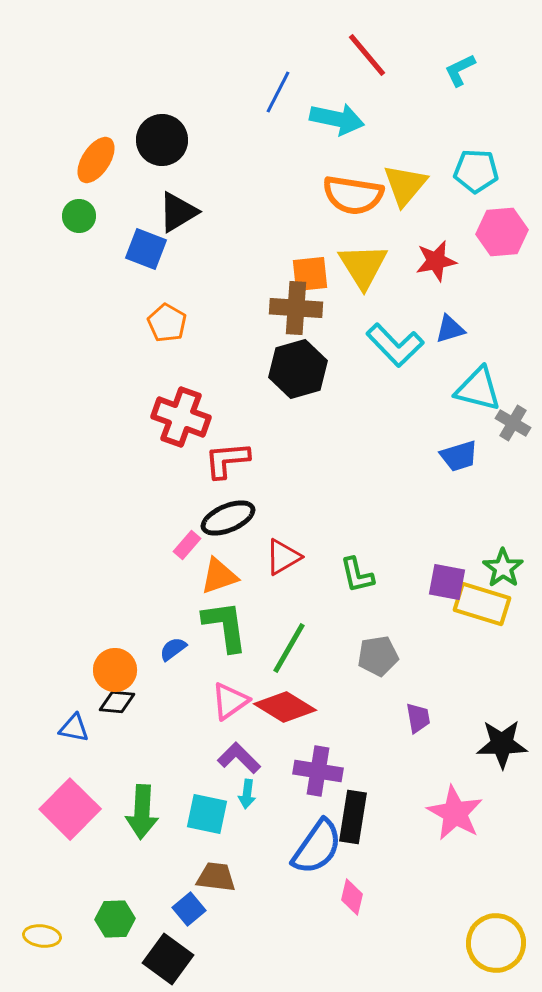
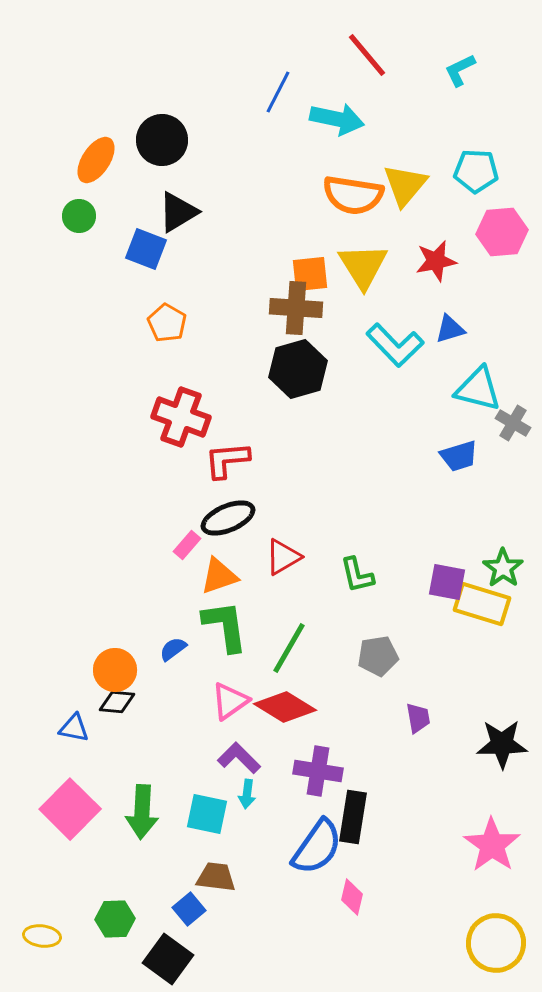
pink star at (455, 813): moved 37 px right, 32 px down; rotated 6 degrees clockwise
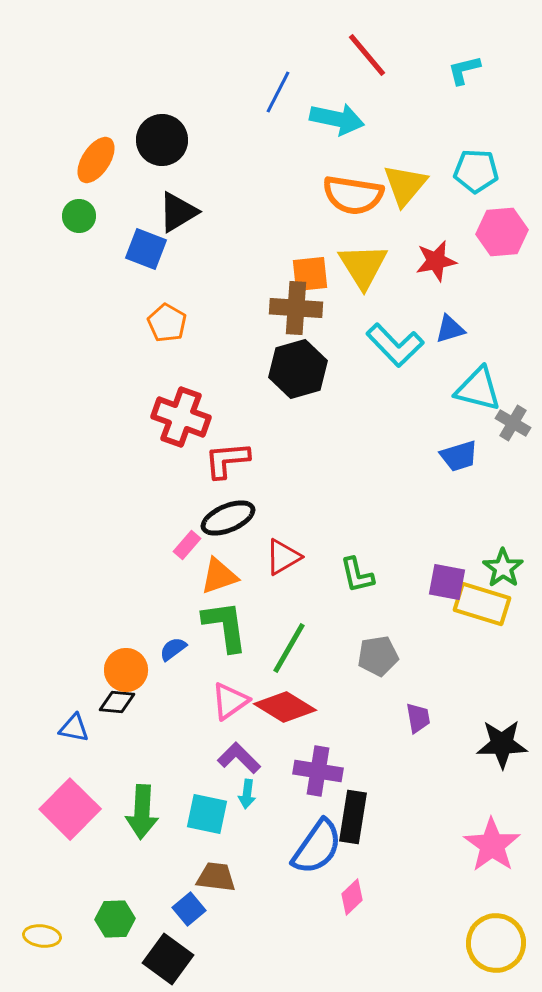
cyan L-shape at (460, 70): moved 4 px right; rotated 12 degrees clockwise
orange circle at (115, 670): moved 11 px right
pink diamond at (352, 897): rotated 33 degrees clockwise
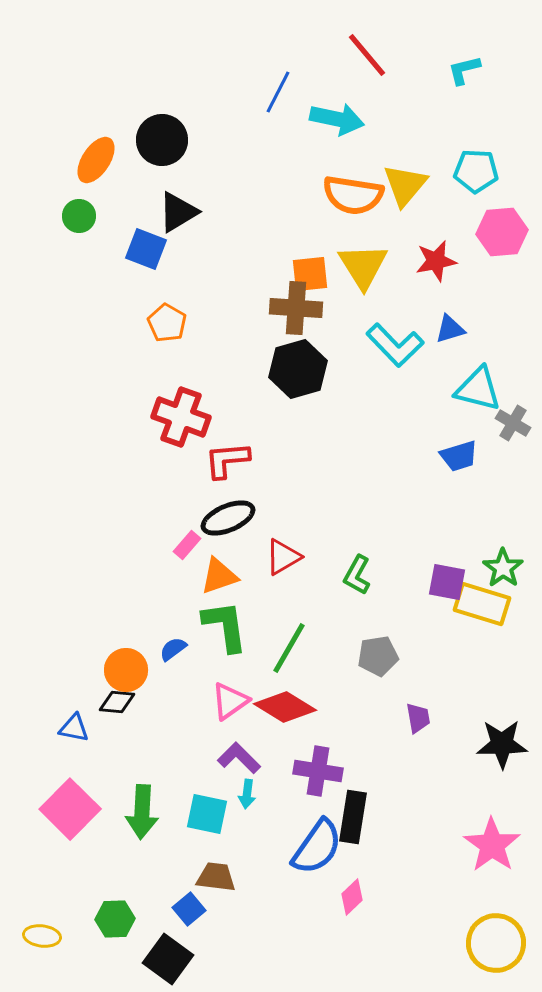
green L-shape at (357, 575): rotated 42 degrees clockwise
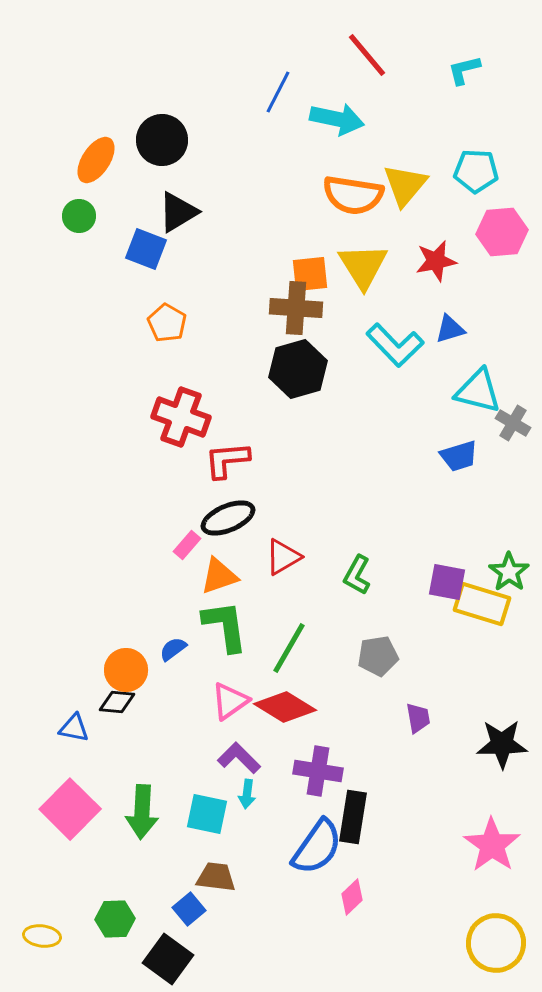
cyan triangle at (478, 389): moved 2 px down
green star at (503, 568): moved 6 px right, 4 px down
